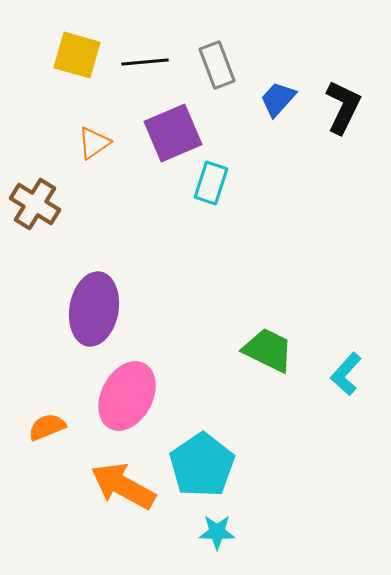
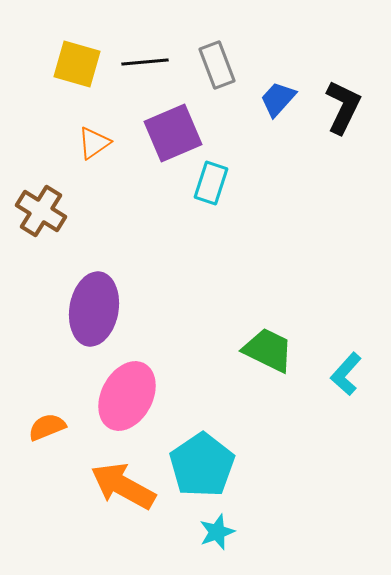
yellow square: moved 9 px down
brown cross: moved 6 px right, 7 px down
cyan star: rotated 21 degrees counterclockwise
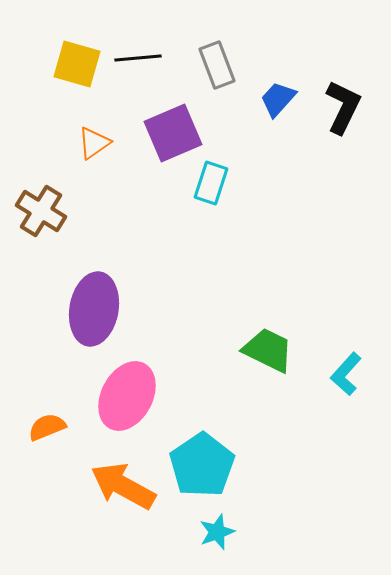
black line: moved 7 px left, 4 px up
